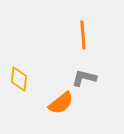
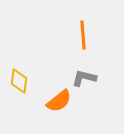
yellow diamond: moved 2 px down
orange semicircle: moved 2 px left, 2 px up
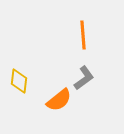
gray L-shape: rotated 130 degrees clockwise
orange semicircle: moved 1 px up
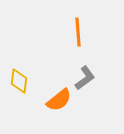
orange line: moved 5 px left, 3 px up
gray L-shape: moved 1 px right
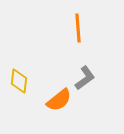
orange line: moved 4 px up
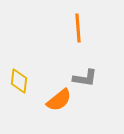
gray L-shape: rotated 45 degrees clockwise
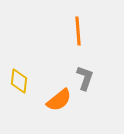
orange line: moved 3 px down
gray L-shape: rotated 80 degrees counterclockwise
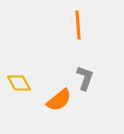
orange line: moved 6 px up
yellow diamond: moved 2 px down; rotated 35 degrees counterclockwise
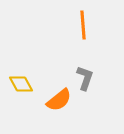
orange line: moved 5 px right
yellow diamond: moved 2 px right, 1 px down
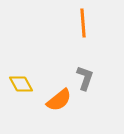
orange line: moved 2 px up
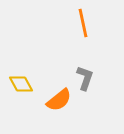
orange line: rotated 8 degrees counterclockwise
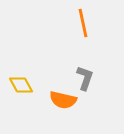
yellow diamond: moved 1 px down
orange semicircle: moved 4 px right; rotated 52 degrees clockwise
